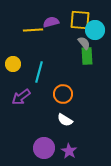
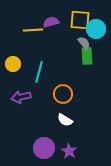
cyan circle: moved 1 px right, 1 px up
purple arrow: rotated 24 degrees clockwise
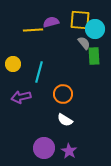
cyan circle: moved 1 px left
green rectangle: moved 7 px right
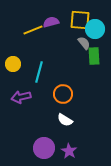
yellow line: rotated 18 degrees counterclockwise
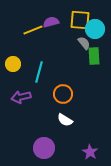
purple star: moved 21 px right, 1 px down
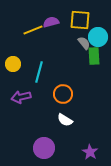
cyan circle: moved 3 px right, 8 px down
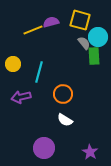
yellow square: rotated 10 degrees clockwise
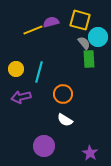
green rectangle: moved 5 px left, 3 px down
yellow circle: moved 3 px right, 5 px down
purple circle: moved 2 px up
purple star: moved 1 px down
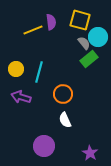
purple semicircle: rotated 98 degrees clockwise
green rectangle: rotated 54 degrees clockwise
purple arrow: rotated 30 degrees clockwise
white semicircle: rotated 35 degrees clockwise
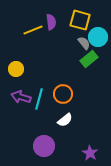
cyan line: moved 27 px down
white semicircle: rotated 105 degrees counterclockwise
